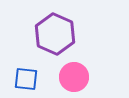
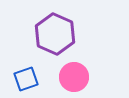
blue square: rotated 25 degrees counterclockwise
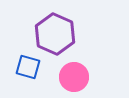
blue square: moved 2 px right, 12 px up; rotated 35 degrees clockwise
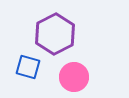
purple hexagon: rotated 9 degrees clockwise
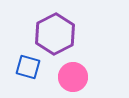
pink circle: moved 1 px left
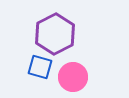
blue square: moved 12 px right
